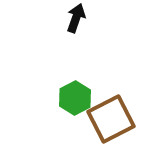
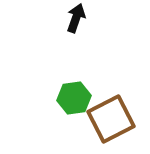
green hexagon: moved 1 px left; rotated 20 degrees clockwise
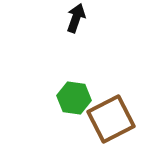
green hexagon: rotated 16 degrees clockwise
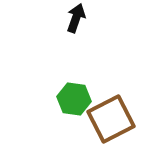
green hexagon: moved 1 px down
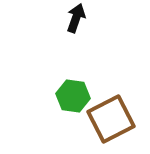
green hexagon: moved 1 px left, 3 px up
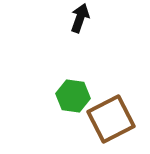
black arrow: moved 4 px right
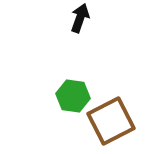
brown square: moved 2 px down
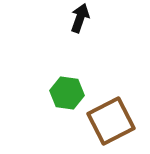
green hexagon: moved 6 px left, 3 px up
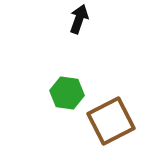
black arrow: moved 1 px left, 1 px down
